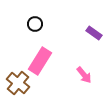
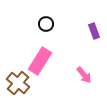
black circle: moved 11 px right
purple rectangle: moved 2 px up; rotated 35 degrees clockwise
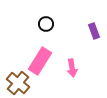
pink arrow: moved 12 px left, 7 px up; rotated 30 degrees clockwise
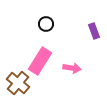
pink arrow: rotated 72 degrees counterclockwise
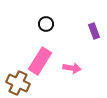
brown cross: rotated 15 degrees counterclockwise
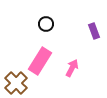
pink arrow: rotated 72 degrees counterclockwise
brown cross: moved 2 px left; rotated 20 degrees clockwise
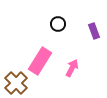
black circle: moved 12 px right
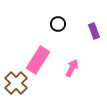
pink rectangle: moved 2 px left, 1 px up
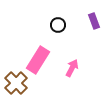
black circle: moved 1 px down
purple rectangle: moved 10 px up
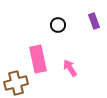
pink rectangle: moved 1 px up; rotated 44 degrees counterclockwise
pink arrow: moved 2 px left; rotated 60 degrees counterclockwise
brown cross: rotated 30 degrees clockwise
